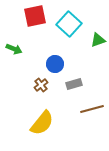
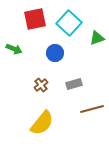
red square: moved 3 px down
cyan square: moved 1 px up
green triangle: moved 1 px left, 2 px up
blue circle: moved 11 px up
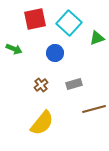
brown line: moved 2 px right
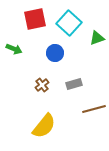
brown cross: moved 1 px right
yellow semicircle: moved 2 px right, 3 px down
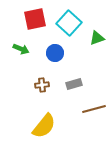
green arrow: moved 7 px right
brown cross: rotated 32 degrees clockwise
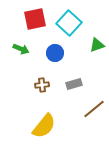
green triangle: moved 7 px down
brown line: rotated 25 degrees counterclockwise
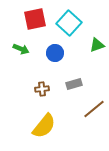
brown cross: moved 4 px down
